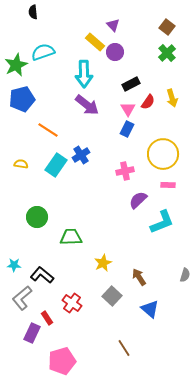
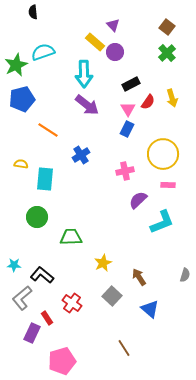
cyan rectangle: moved 11 px left, 14 px down; rotated 30 degrees counterclockwise
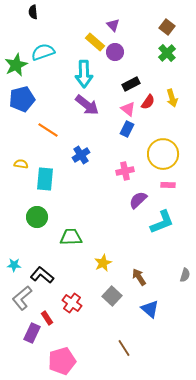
pink triangle: rotated 21 degrees counterclockwise
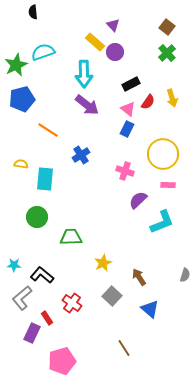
pink cross: rotated 30 degrees clockwise
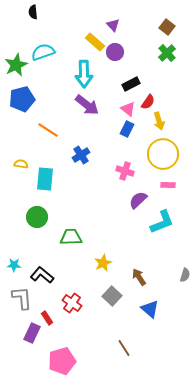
yellow arrow: moved 13 px left, 23 px down
gray L-shape: rotated 125 degrees clockwise
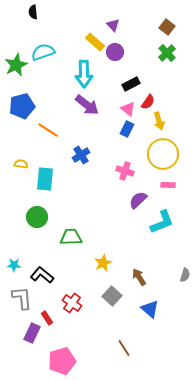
blue pentagon: moved 7 px down
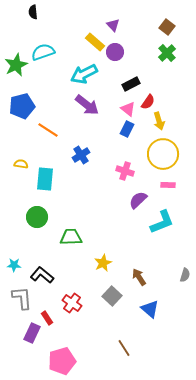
cyan arrow: rotated 64 degrees clockwise
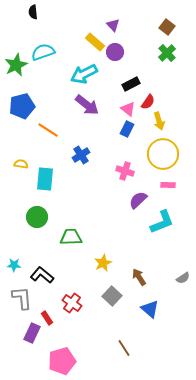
gray semicircle: moved 2 px left, 3 px down; rotated 40 degrees clockwise
